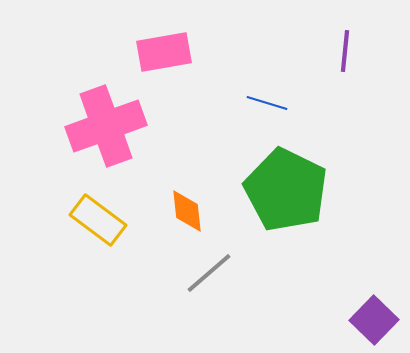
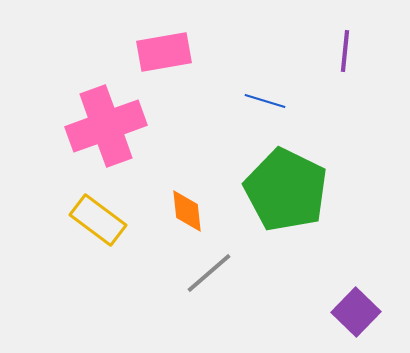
blue line: moved 2 px left, 2 px up
purple square: moved 18 px left, 8 px up
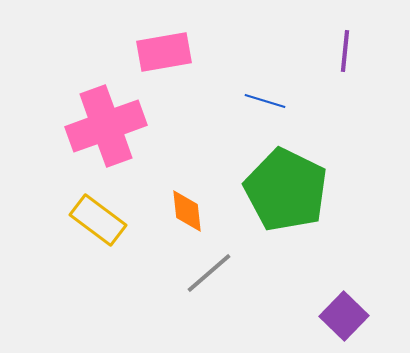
purple square: moved 12 px left, 4 px down
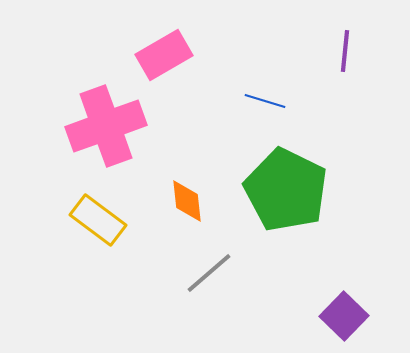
pink rectangle: moved 3 px down; rotated 20 degrees counterclockwise
orange diamond: moved 10 px up
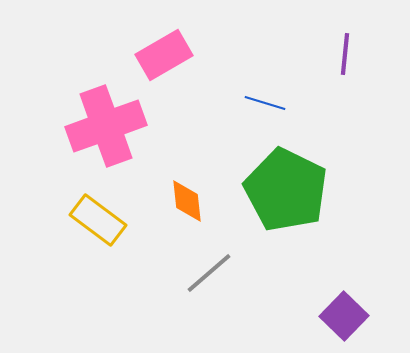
purple line: moved 3 px down
blue line: moved 2 px down
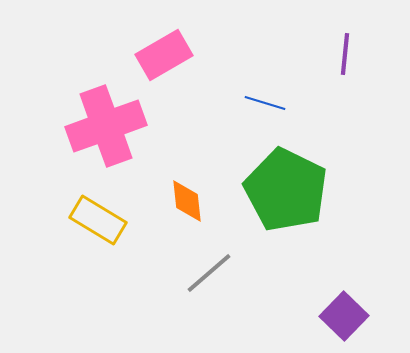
yellow rectangle: rotated 6 degrees counterclockwise
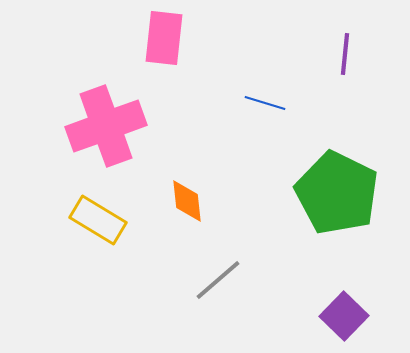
pink rectangle: moved 17 px up; rotated 54 degrees counterclockwise
green pentagon: moved 51 px right, 3 px down
gray line: moved 9 px right, 7 px down
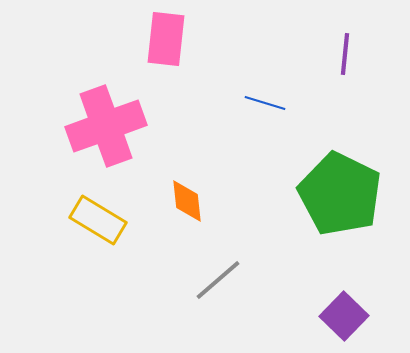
pink rectangle: moved 2 px right, 1 px down
green pentagon: moved 3 px right, 1 px down
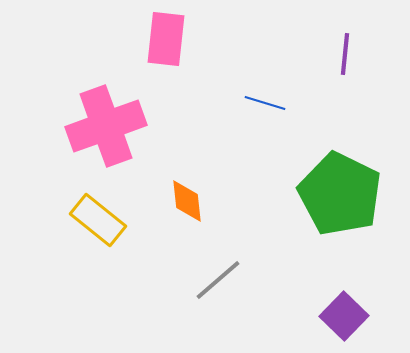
yellow rectangle: rotated 8 degrees clockwise
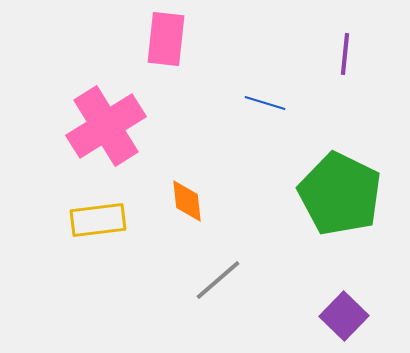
pink cross: rotated 12 degrees counterclockwise
yellow rectangle: rotated 46 degrees counterclockwise
